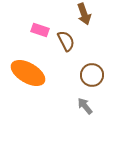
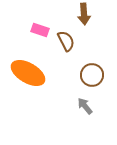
brown arrow: rotated 15 degrees clockwise
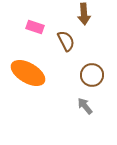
pink rectangle: moved 5 px left, 3 px up
